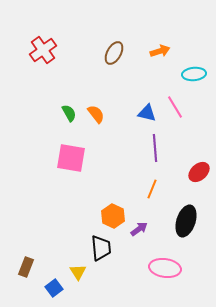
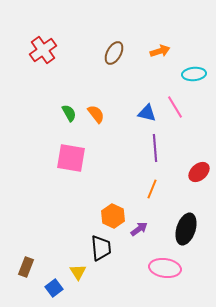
black ellipse: moved 8 px down
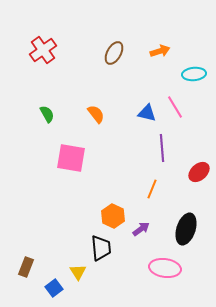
green semicircle: moved 22 px left, 1 px down
purple line: moved 7 px right
purple arrow: moved 2 px right
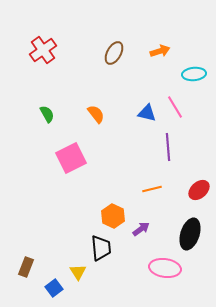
purple line: moved 6 px right, 1 px up
pink square: rotated 36 degrees counterclockwise
red ellipse: moved 18 px down
orange line: rotated 54 degrees clockwise
black ellipse: moved 4 px right, 5 px down
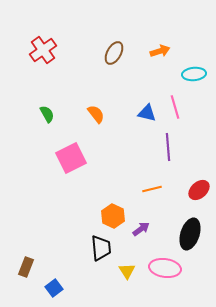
pink line: rotated 15 degrees clockwise
yellow triangle: moved 49 px right, 1 px up
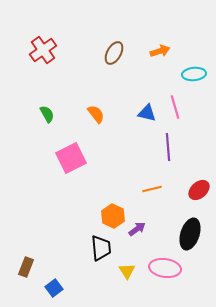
purple arrow: moved 4 px left
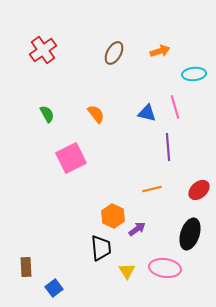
brown rectangle: rotated 24 degrees counterclockwise
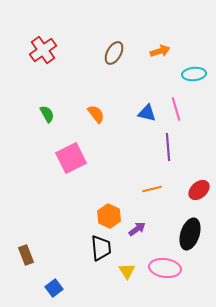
pink line: moved 1 px right, 2 px down
orange hexagon: moved 4 px left
brown rectangle: moved 12 px up; rotated 18 degrees counterclockwise
